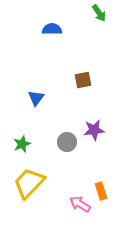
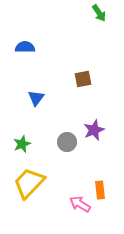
blue semicircle: moved 27 px left, 18 px down
brown square: moved 1 px up
purple star: rotated 15 degrees counterclockwise
orange rectangle: moved 1 px left, 1 px up; rotated 12 degrees clockwise
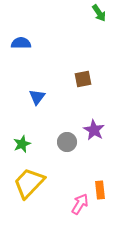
blue semicircle: moved 4 px left, 4 px up
blue triangle: moved 1 px right, 1 px up
purple star: rotated 20 degrees counterclockwise
pink arrow: rotated 90 degrees clockwise
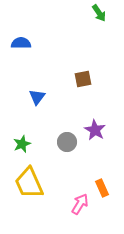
purple star: moved 1 px right
yellow trapezoid: rotated 68 degrees counterclockwise
orange rectangle: moved 2 px right, 2 px up; rotated 18 degrees counterclockwise
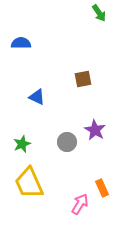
blue triangle: rotated 42 degrees counterclockwise
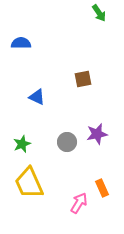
purple star: moved 2 px right, 4 px down; rotated 30 degrees clockwise
pink arrow: moved 1 px left, 1 px up
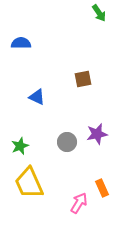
green star: moved 2 px left, 2 px down
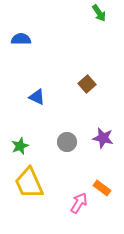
blue semicircle: moved 4 px up
brown square: moved 4 px right, 5 px down; rotated 30 degrees counterclockwise
purple star: moved 6 px right, 4 px down; rotated 25 degrees clockwise
orange rectangle: rotated 30 degrees counterclockwise
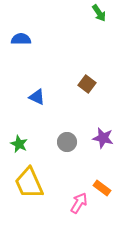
brown square: rotated 12 degrees counterclockwise
green star: moved 1 px left, 2 px up; rotated 24 degrees counterclockwise
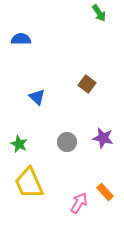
blue triangle: rotated 18 degrees clockwise
orange rectangle: moved 3 px right, 4 px down; rotated 12 degrees clockwise
